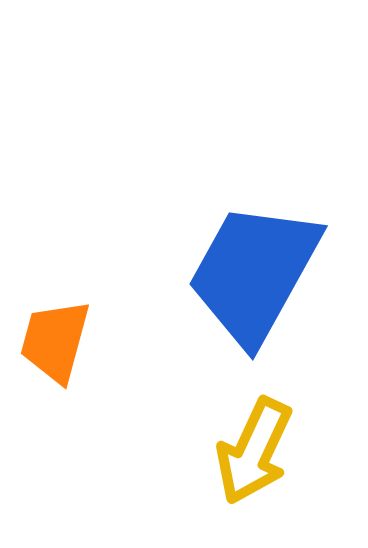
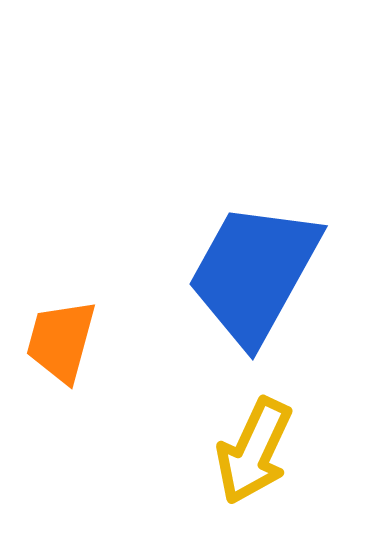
orange trapezoid: moved 6 px right
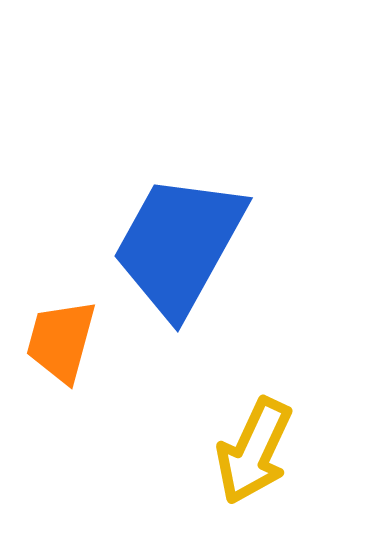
blue trapezoid: moved 75 px left, 28 px up
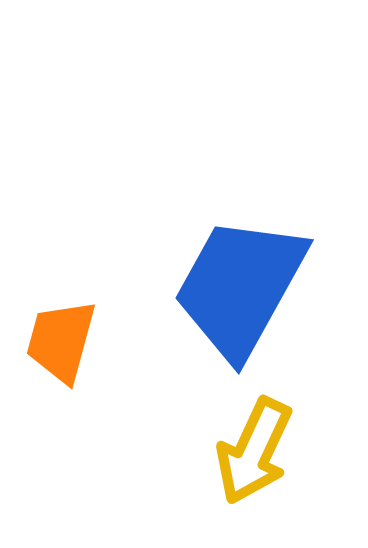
blue trapezoid: moved 61 px right, 42 px down
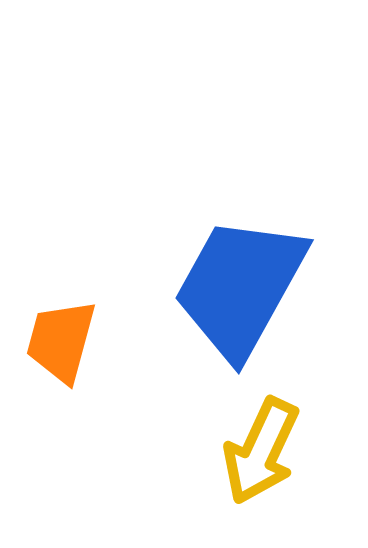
yellow arrow: moved 7 px right
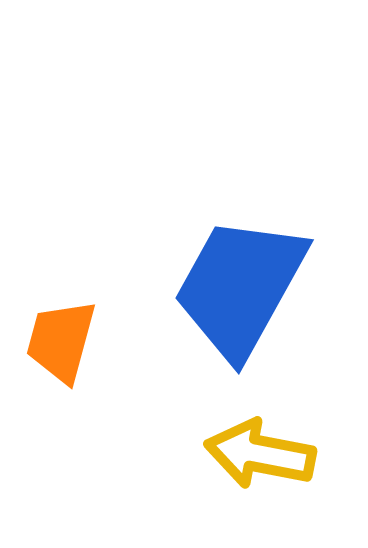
yellow arrow: moved 1 px left, 3 px down; rotated 76 degrees clockwise
